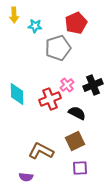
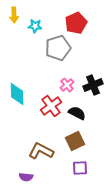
red cross: moved 1 px right, 7 px down; rotated 15 degrees counterclockwise
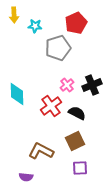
black cross: moved 1 px left
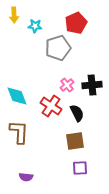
black cross: rotated 18 degrees clockwise
cyan diamond: moved 2 px down; rotated 20 degrees counterclockwise
red cross: rotated 20 degrees counterclockwise
black semicircle: rotated 36 degrees clockwise
brown square: rotated 18 degrees clockwise
brown L-shape: moved 22 px left, 19 px up; rotated 65 degrees clockwise
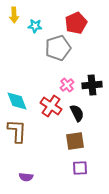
cyan diamond: moved 5 px down
brown L-shape: moved 2 px left, 1 px up
